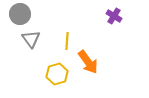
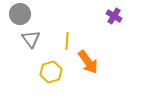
yellow hexagon: moved 6 px left, 2 px up
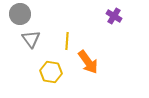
yellow hexagon: rotated 25 degrees clockwise
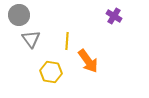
gray circle: moved 1 px left, 1 px down
orange arrow: moved 1 px up
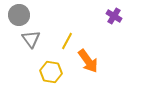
yellow line: rotated 24 degrees clockwise
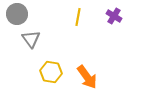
gray circle: moved 2 px left, 1 px up
yellow line: moved 11 px right, 24 px up; rotated 18 degrees counterclockwise
orange arrow: moved 1 px left, 16 px down
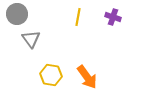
purple cross: moved 1 px left, 1 px down; rotated 14 degrees counterclockwise
yellow hexagon: moved 3 px down
